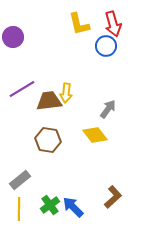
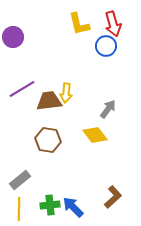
green cross: rotated 30 degrees clockwise
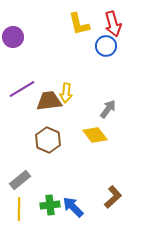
brown hexagon: rotated 15 degrees clockwise
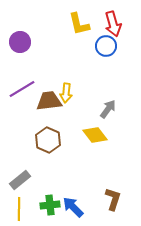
purple circle: moved 7 px right, 5 px down
brown L-shape: moved 2 px down; rotated 30 degrees counterclockwise
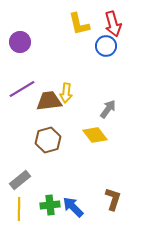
brown hexagon: rotated 20 degrees clockwise
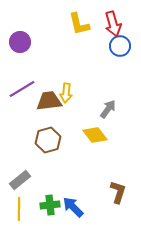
blue circle: moved 14 px right
brown L-shape: moved 5 px right, 7 px up
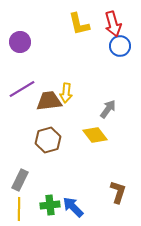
gray rectangle: rotated 25 degrees counterclockwise
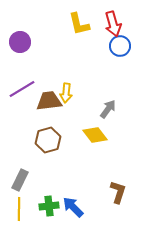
green cross: moved 1 px left, 1 px down
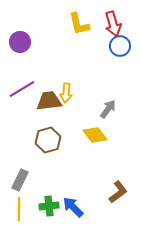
brown L-shape: rotated 35 degrees clockwise
